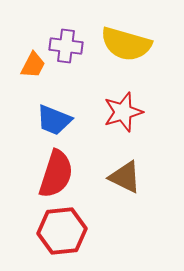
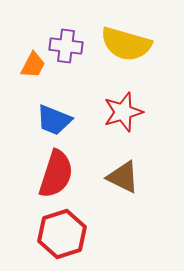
brown triangle: moved 2 px left
red hexagon: moved 3 px down; rotated 12 degrees counterclockwise
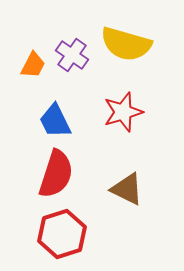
purple cross: moved 6 px right, 9 px down; rotated 28 degrees clockwise
blue trapezoid: moved 1 px right, 1 px down; rotated 42 degrees clockwise
brown triangle: moved 4 px right, 12 px down
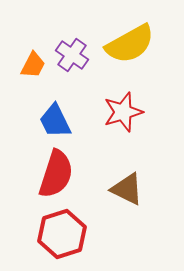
yellow semicircle: moved 4 px right; rotated 45 degrees counterclockwise
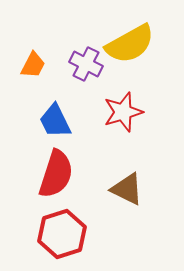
purple cross: moved 14 px right, 9 px down; rotated 8 degrees counterclockwise
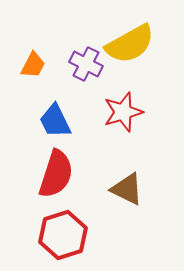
red hexagon: moved 1 px right, 1 px down
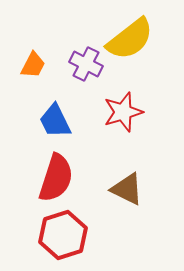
yellow semicircle: moved 5 px up; rotated 9 degrees counterclockwise
red semicircle: moved 4 px down
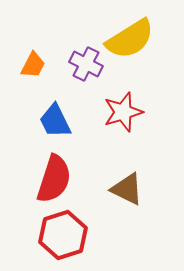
yellow semicircle: rotated 6 degrees clockwise
red semicircle: moved 2 px left, 1 px down
